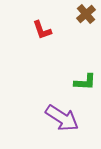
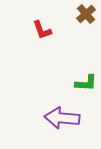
green L-shape: moved 1 px right, 1 px down
purple arrow: rotated 152 degrees clockwise
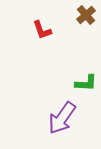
brown cross: moved 1 px down
purple arrow: rotated 60 degrees counterclockwise
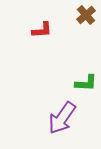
red L-shape: rotated 75 degrees counterclockwise
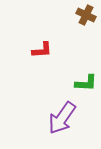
brown cross: rotated 24 degrees counterclockwise
red L-shape: moved 20 px down
